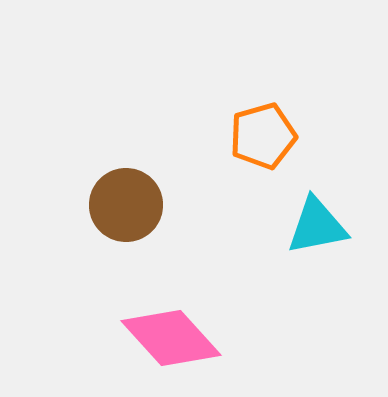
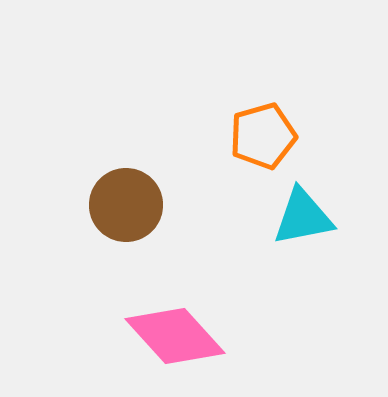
cyan triangle: moved 14 px left, 9 px up
pink diamond: moved 4 px right, 2 px up
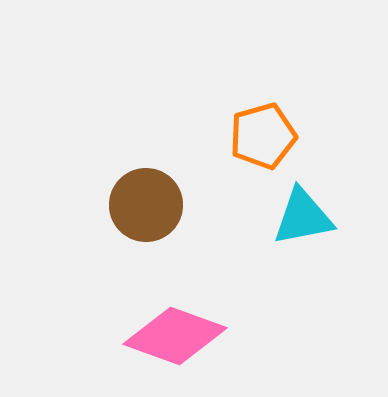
brown circle: moved 20 px right
pink diamond: rotated 28 degrees counterclockwise
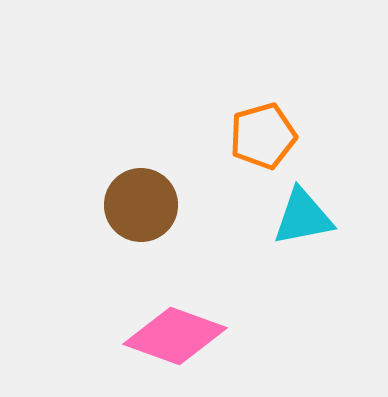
brown circle: moved 5 px left
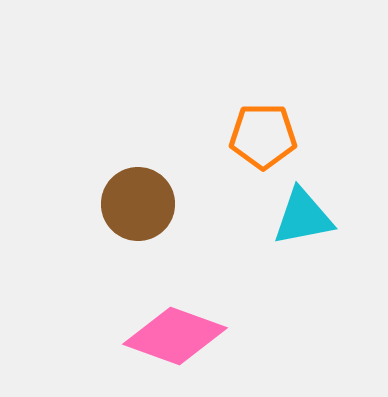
orange pentagon: rotated 16 degrees clockwise
brown circle: moved 3 px left, 1 px up
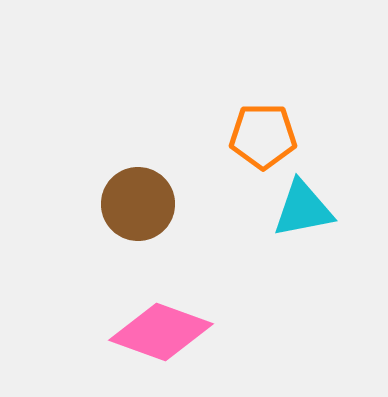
cyan triangle: moved 8 px up
pink diamond: moved 14 px left, 4 px up
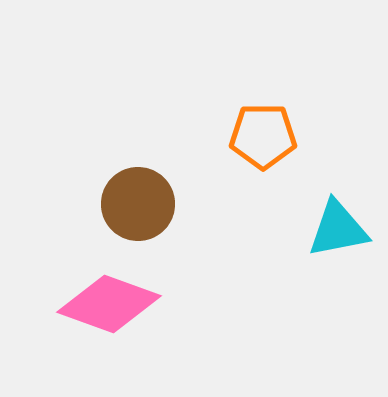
cyan triangle: moved 35 px right, 20 px down
pink diamond: moved 52 px left, 28 px up
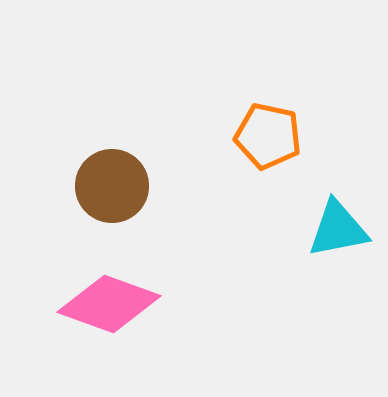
orange pentagon: moved 5 px right; rotated 12 degrees clockwise
brown circle: moved 26 px left, 18 px up
